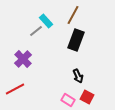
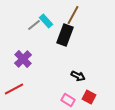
gray line: moved 2 px left, 6 px up
black rectangle: moved 11 px left, 5 px up
black arrow: rotated 40 degrees counterclockwise
red line: moved 1 px left
red square: moved 2 px right
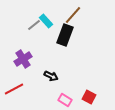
brown line: rotated 12 degrees clockwise
purple cross: rotated 12 degrees clockwise
black arrow: moved 27 px left
pink rectangle: moved 3 px left
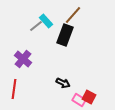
gray line: moved 2 px right, 1 px down
purple cross: rotated 18 degrees counterclockwise
black arrow: moved 12 px right, 7 px down
red line: rotated 54 degrees counterclockwise
pink rectangle: moved 14 px right
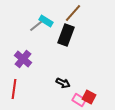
brown line: moved 2 px up
cyan rectangle: rotated 16 degrees counterclockwise
black rectangle: moved 1 px right
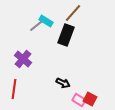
red square: moved 1 px right, 2 px down
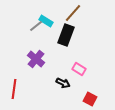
purple cross: moved 13 px right
pink rectangle: moved 31 px up
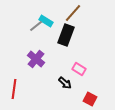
black arrow: moved 2 px right; rotated 16 degrees clockwise
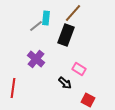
cyan rectangle: moved 3 px up; rotated 64 degrees clockwise
red line: moved 1 px left, 1 px up
red square: moved 2 px left, 1 px down
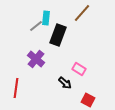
brown line: moved 9 px right
black rectangle: moved 8 px left
red line: moved 3 px right
